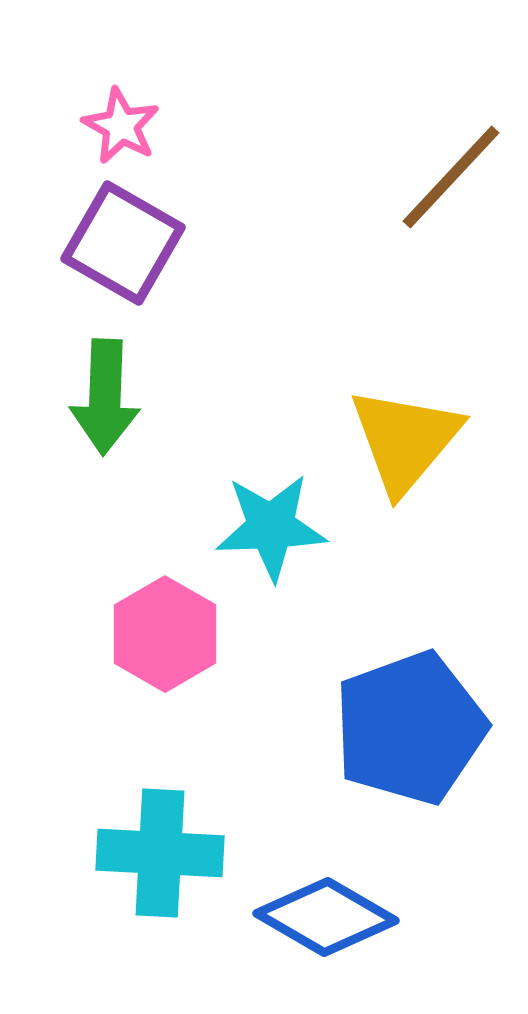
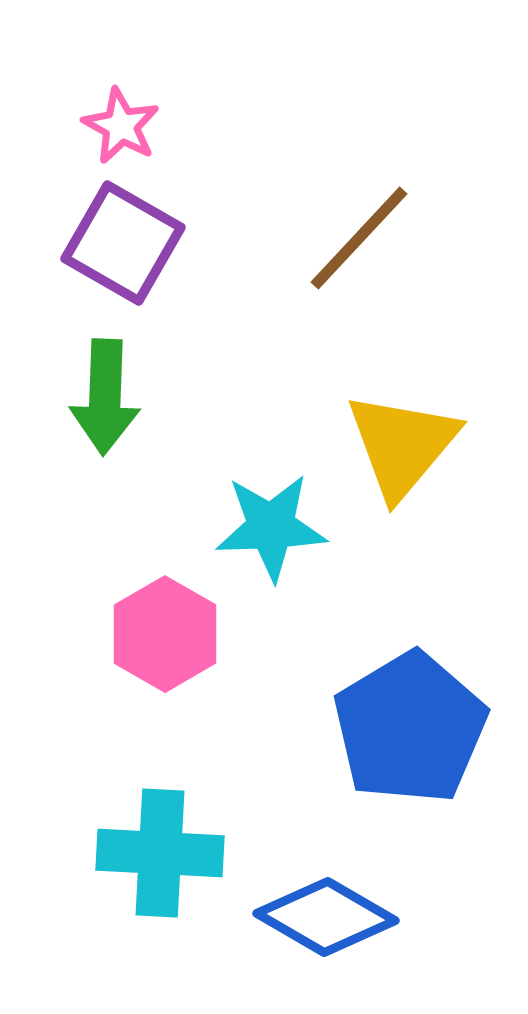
brown line: moved 92 px left, 61 px down
yellow triangle: moved 3 px left, 5 px down
blue pentagon: rotated 11 degrees counterclockwise
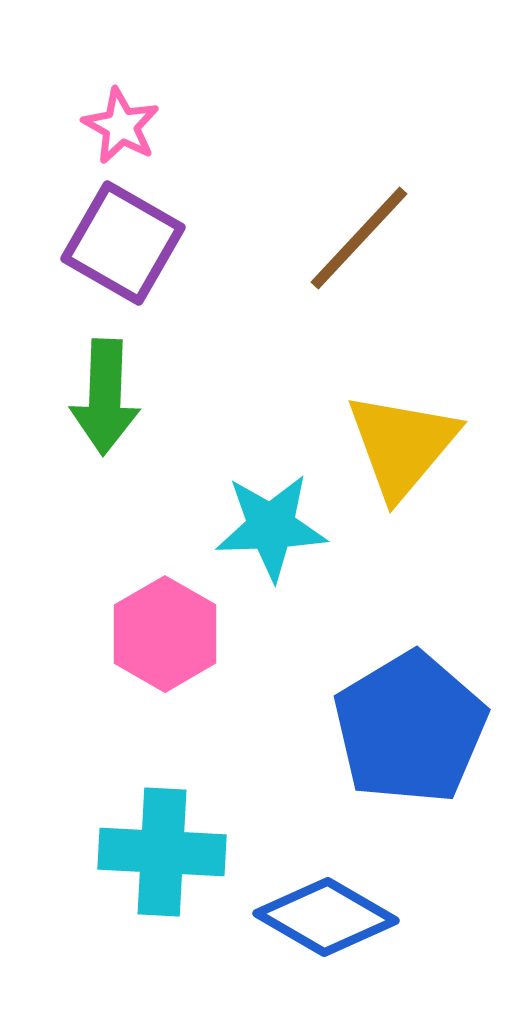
cyan cross: moved 2 px right, 1 px up
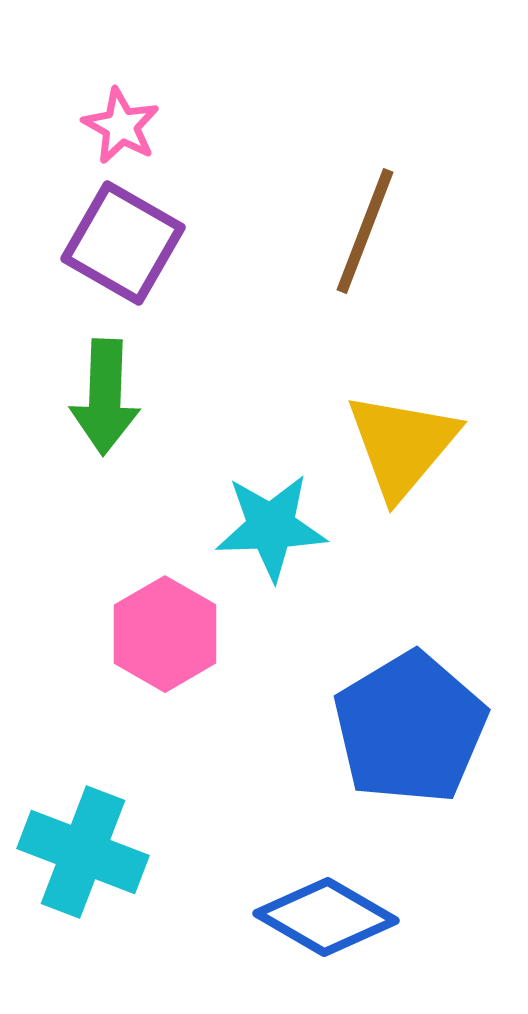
brown line: moved 6 px right, 7 px up; rotated 22 degrees counterclockwise
cyan cross: moved 79 px left; rotated 18 degrees clockwise
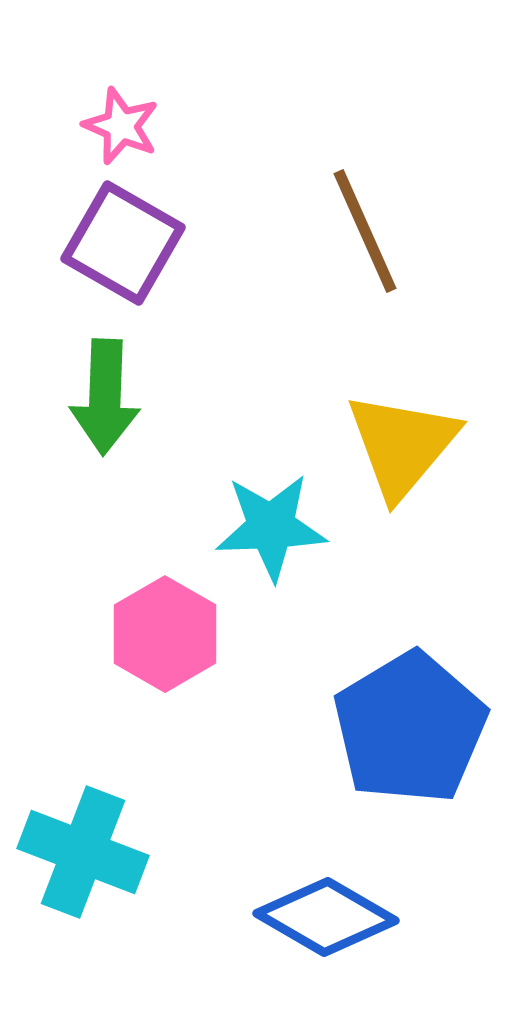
pink star: rotated 6 degrees counterclockwise
brown line: rotated 45 degrees counterclockwise
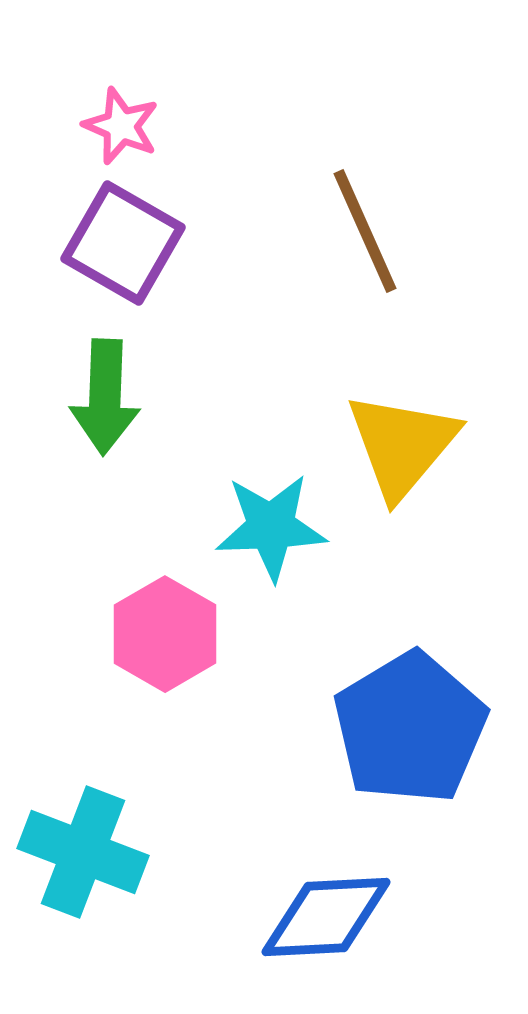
blue diamond: rotated 33 degrees counterclockwise
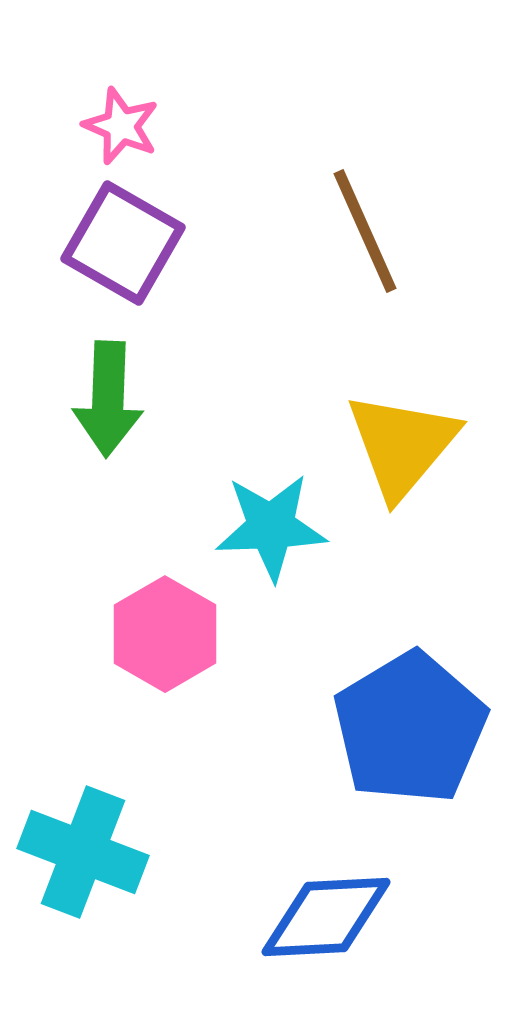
green arrow: moved 3 px right, 2 px down
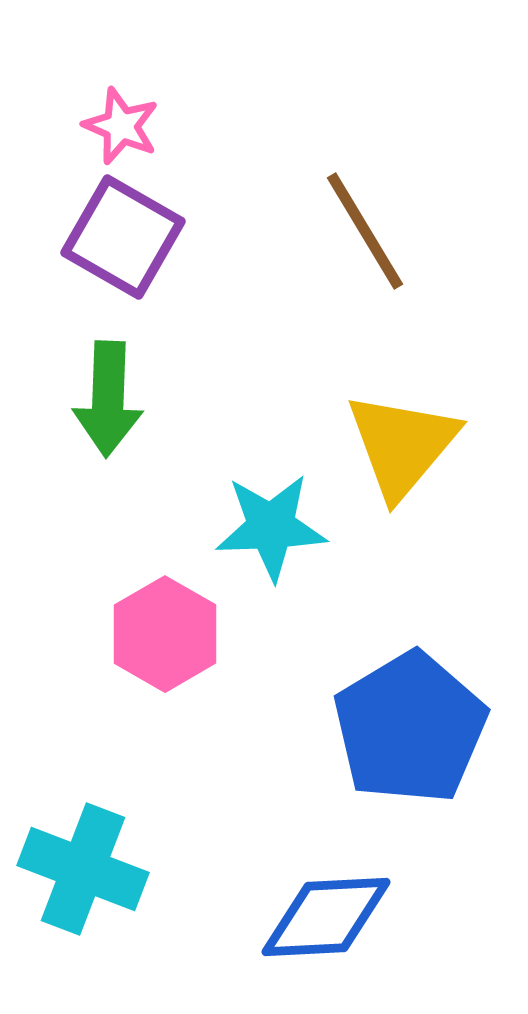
brown line: rotated 7 degrees counterclockwise
purple square: moved 6 px up
cyan cross: moved 17 px down
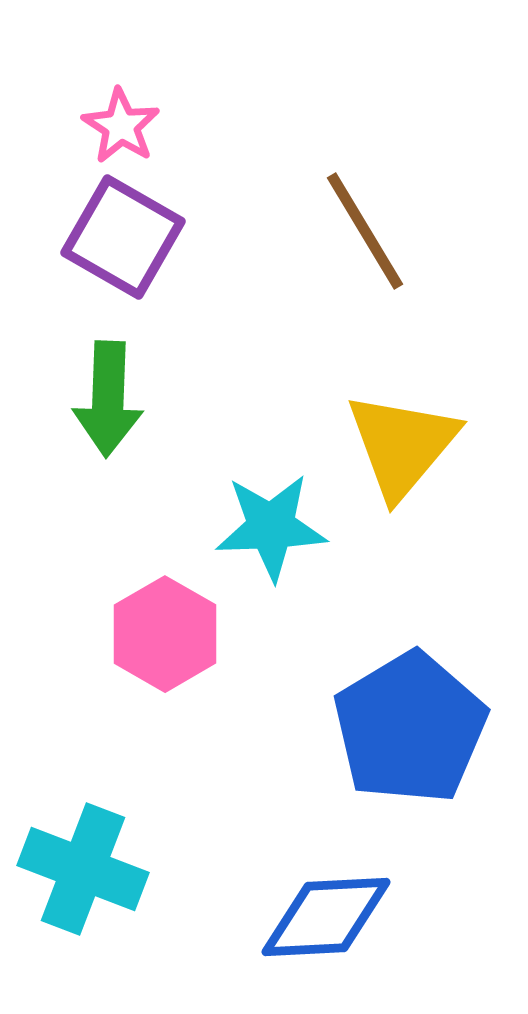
pink star: rotated 10 degrees clockwise
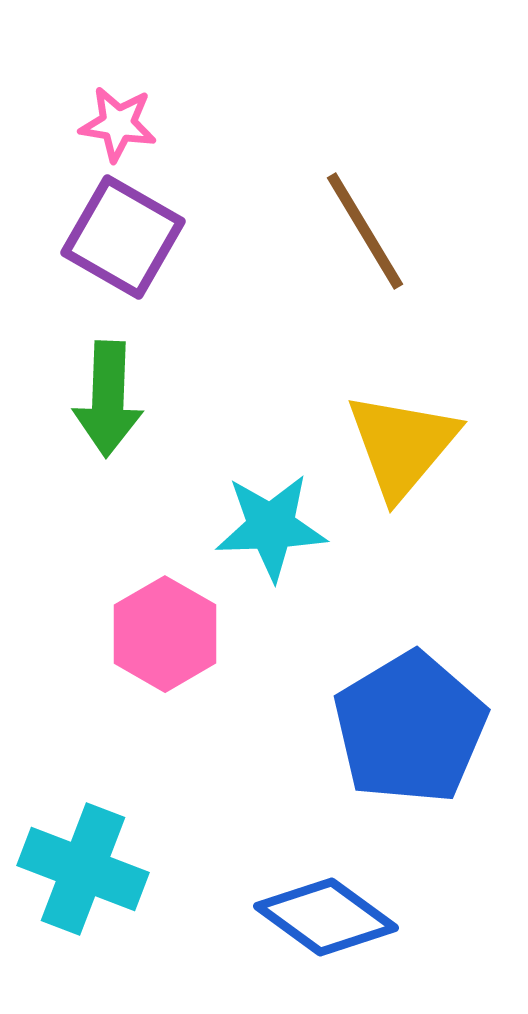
pink star: moved 3 px left, 2 px up; rotated 24 degrees counterclockwise
blue diamond: rotated 39 degrees clockwise
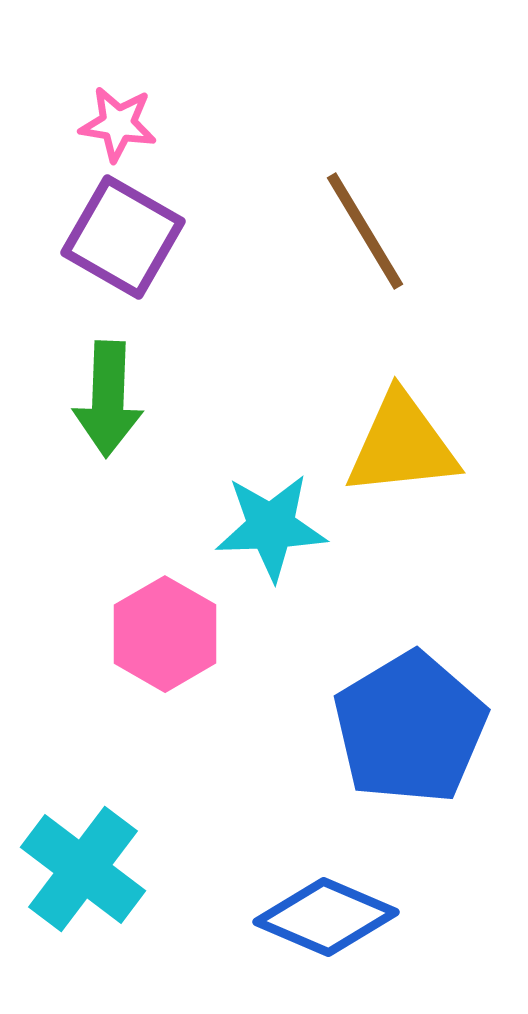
yellow triangle: rotated 44 degrees clockwise
cyan cross: rotated 16 degrees clockwise
blue diamond: rotated 13 degrees counterclockwise
